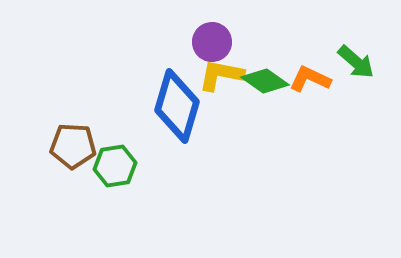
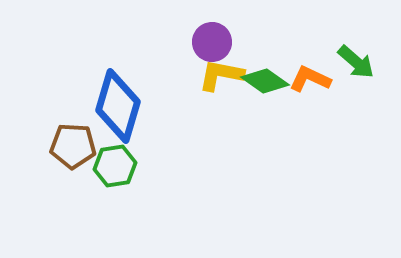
blue diamond: moved 59 px left
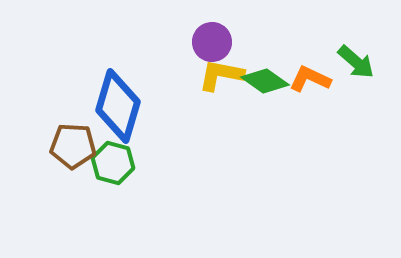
green hexagon: moved 2 px left, 3 px up; rotated 24 degrees clockwise
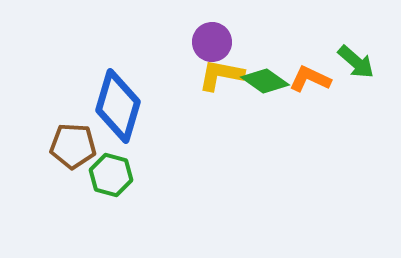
green hexagon: moved 2 px left, 12 px down
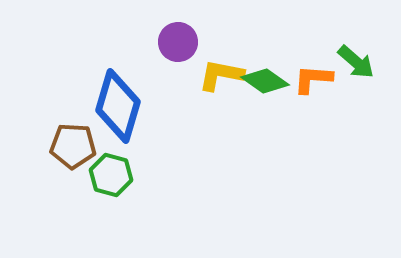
purple circle: moved 34 px left
orange L-shape: moved 3 px right; rotated 21 degrees counterclockwise
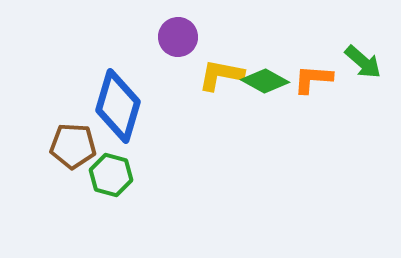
purple circle: moved 5 px up
green arrow: moved 7 px right
green diamond: rotated 6 degrees counterclockwise
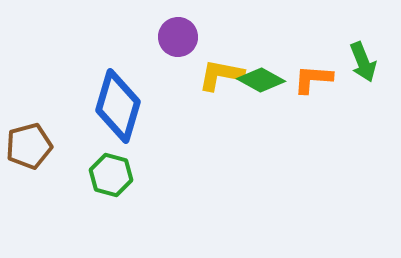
green arrow: rotated 27 degrees clockwise
green diamond: moved 4 px left, 1 px up
brown pentagon: moved 44 px left; rotated 18 degrees counterclockwise
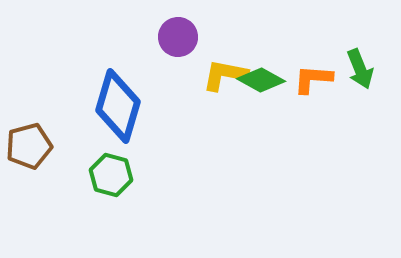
green arrow: moved 3 px left, 7 px down
yellow L-shape: moved 4 px right
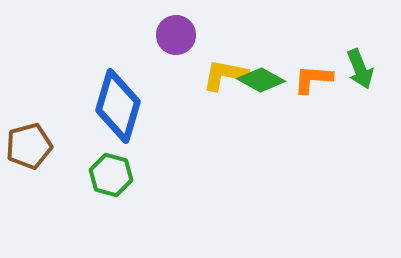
purple circle: moved 2 px left, 2 px up
